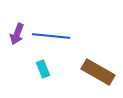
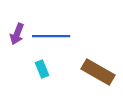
blue line: rotated 6 degrees counterclockwise
cyan rectangle: moved 1 px left
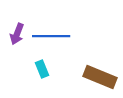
brown rectangle: moved 2 px right, 5 px down; rotated 8 degrees counterclockwise
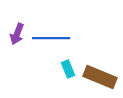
blue line: moved 2 px down
cyan rectangle: moved 26 px right
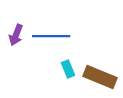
purple arrow: moved 1 px left, 1 px down
blue line: moved 2 px up
